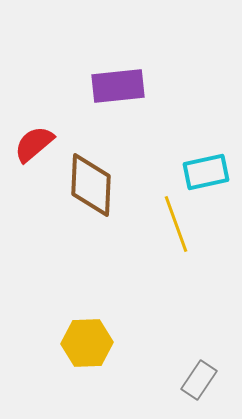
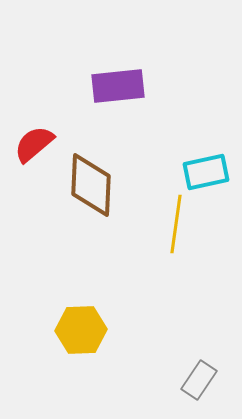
yellow line: rotated 28 degrees clockwise
yellow hexagon: moved 6 px left, 13 px up
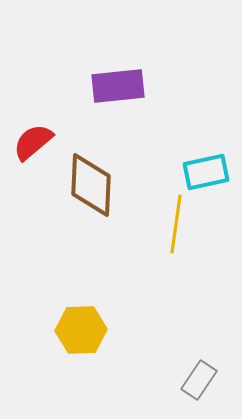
red semicircle: moved 1 px left, 2 px up
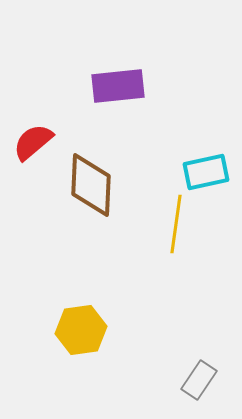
yellow hexagon: rotated 6 degrees counterclockwise
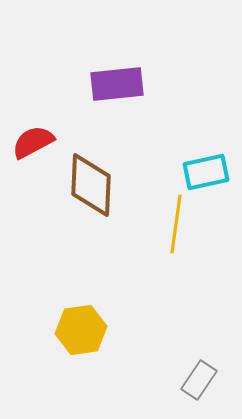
purple rectangle: moved 1 px left, 2 px up
red semicircle: rotated 12 degrees clockwise
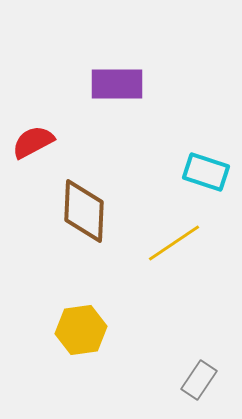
purple rectangle: rotated 6 degrees clockwise
cyan rectangle: rotated 30 degrees clockwise
brown diamond: moved 7 px left, 26 px down
yellow line: moved 2 px left, 19 px down; rotated 48 degrees clockwise
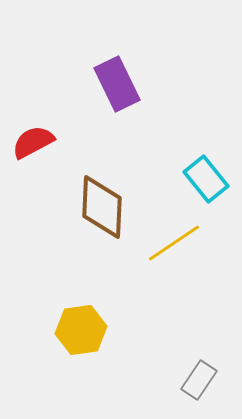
purple rectangle: rotated 64 degrees clockwise
cyan rectangle: moved 7 px down; rotated 33 degrees clockwise
brown diamond: moved 18 px right, 4 px up
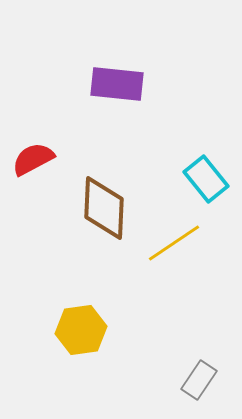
purple rectangle: rotated 58 degrees counterclockwise
red semicircle: moved 17 px down
brown diamond: moved 2 px right, 1 px down
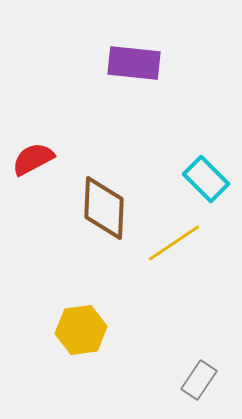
purple rectangle: moved 17 px right, 21 px up
cyan rectangle: rotated 6 degrees counterclockwise
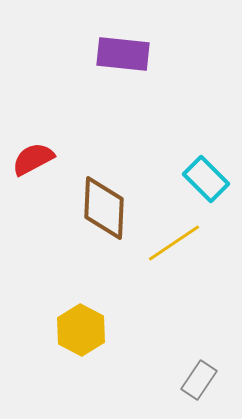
purple rectangle: moved 11 px left, 9 px up
yellow hexagon: rotated 24 degrees counterclockwise
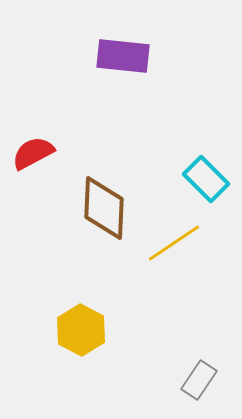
purple rectangle: moved 2 px down
red semicircle: moved 6 px up
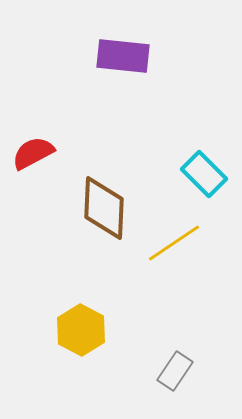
cyan rectangle: moved 2 px left, 5 px up
gray rectangle: moved 24 px left, 9 px up
